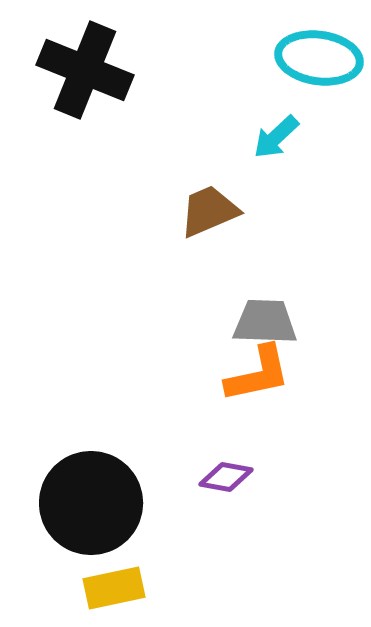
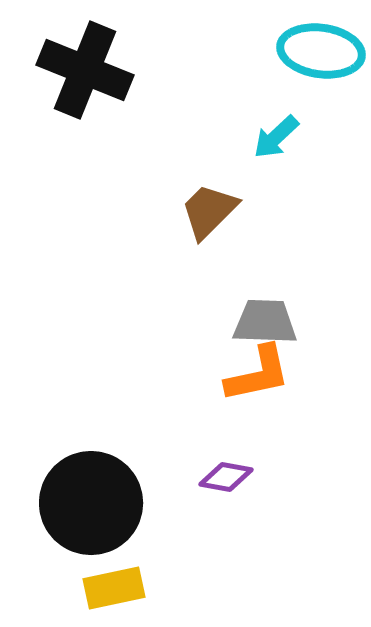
cyan ellipse: moved 2 px right, 7 px up
brown trapezoid: rotated 22 degrees counterclockwise
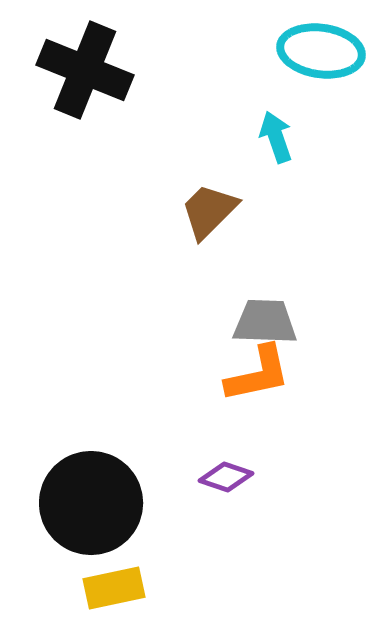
cyan arrow: rotated 114 degrees clockwise
purple diamond: rotated 8 degrees clockwise
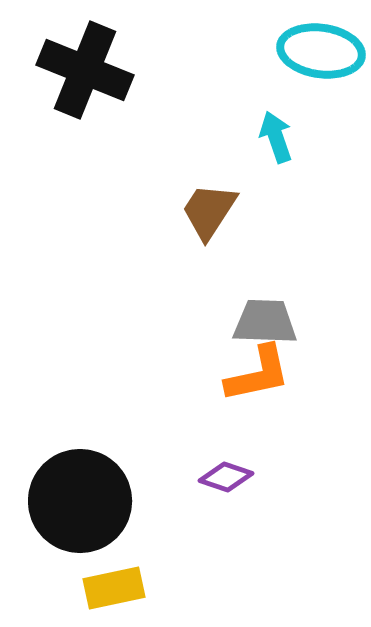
brown trapezoid: rotated 12 degrees counterclockwise
black circle: moved 11 px left, 2 px up
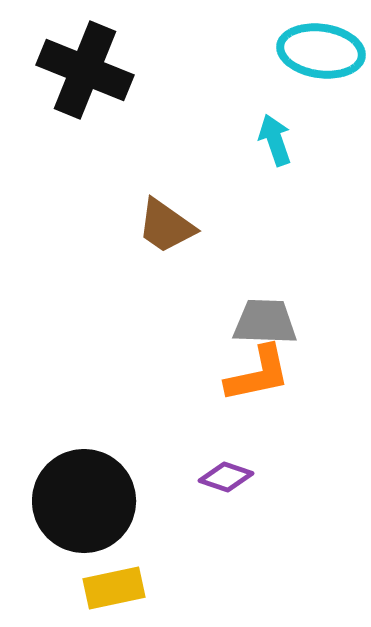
cyan arrow: moved 1 px left, 3 px down
brown trapezoid: moved 43 px left, 15 px down; rotated 88 degrees counterclockwise
black circle: moved 4 px right
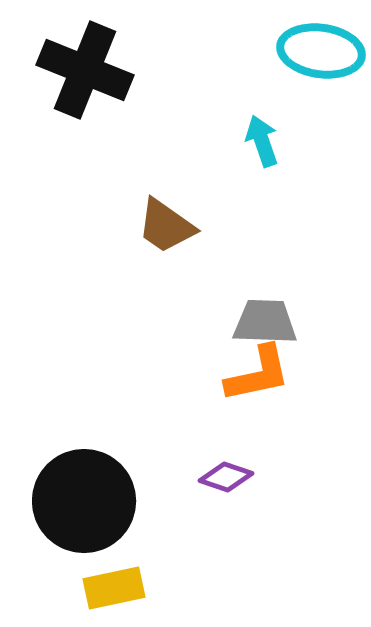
cyan arrow: moved 13 px left, 1 px down
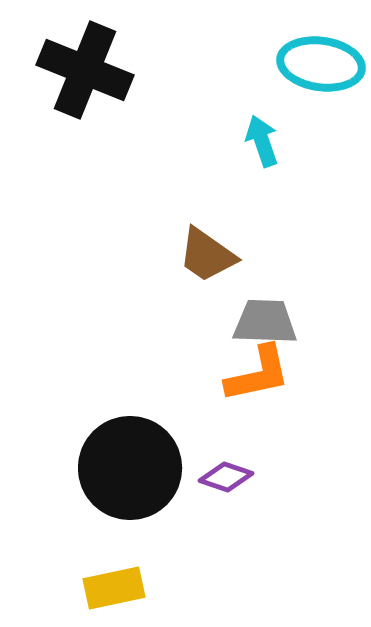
cyan ellipse: moved 13 px down
brown trapezoid: moved 41 px right, 29 px down
black circle: moved 46 px right, 33 px up
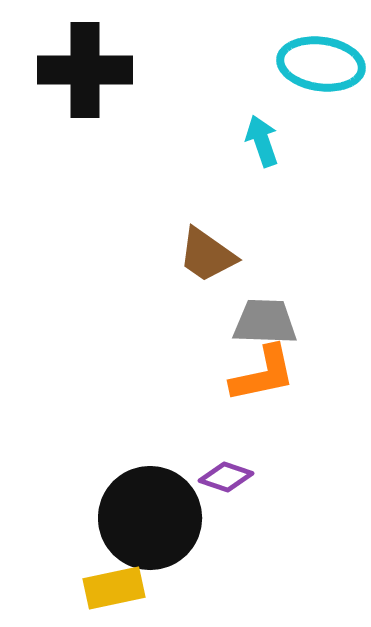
black cross: rotated 22 degrees counterclockwise
orange L-shape: moved 5 px right
black circle: moved 20 px right, 50 px down
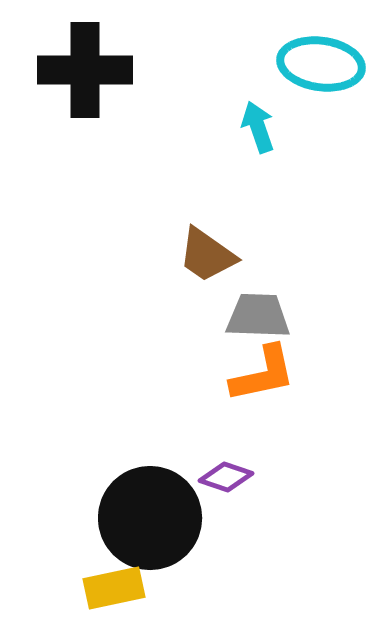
cyan arrow: moved 4 px left, 14 px up
gray trapezoid: moved 7 px left, 6 px up
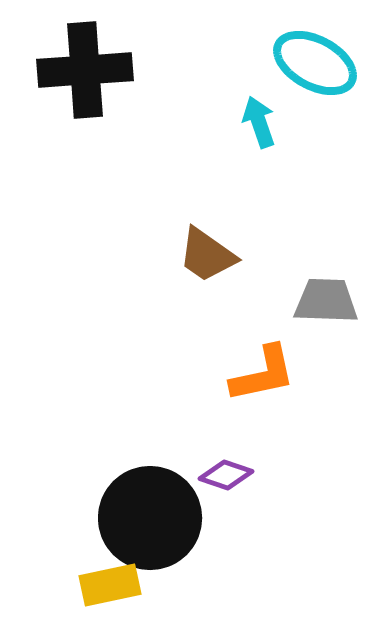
cyan ellipse: moved 6 px left, 1 px up; rotated 20 degrees clockwise
black cross: rotated 4 degrees counterclockwise
cyan arrow: moved 1 px right, 5 px up
gray trapezoid: moved 68 px right, 15 px up
purple diamond: moved 2 px up
yellow rectangle: moved 4 px left, 3 px up
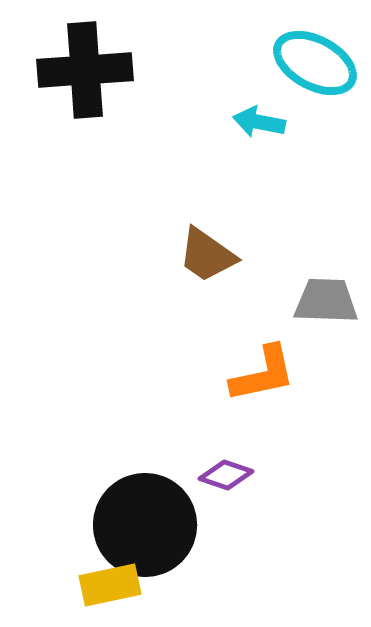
cyan arrow: rotated 60 degrees counterclockwise
black circle: moved 5 px left, 7 px down
